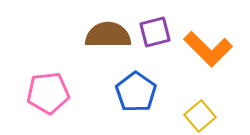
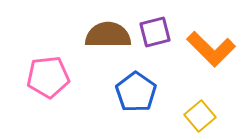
orange L-shape: moved 3 px right
pink pentagon: moved 16 px up
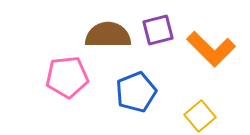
purple square: moved 3 px right, 2 px up
pink pentagon: moved 19 px right
blue pentagon: rotated 15 degrees clockwise
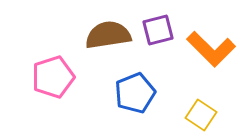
brown semicircle: rotated 9 degrees counterclockwise
pink pentagon: moved 14 px left; rotated 12 degrees counterclockwise
blue pentagon: moved 1 px left, 1 px down
yellow square: moved 1 px right, 1 px up; rotated 16 degrees counterclockwise
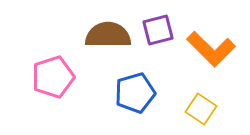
brown semicircle: rotated 9 degrees clockwise
blue pentagon: rotated 6 degrees clockwise
yellow square: moved 6 px up
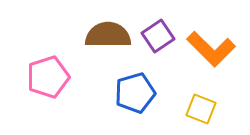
purple square: moved 6 px down; rotated 20 degrees counterclockwise
pink pentagon: moved 5 px left
yellow square: rotated 12 degrees counterclockwise
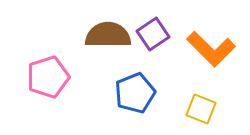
purple square: moved 5 px left, 2 px up
blue pentagon: rotated 6 degrees counterclockwise
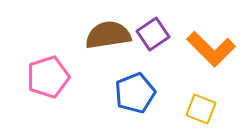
brown semicircle: rotated 9 degrees counterclockwise
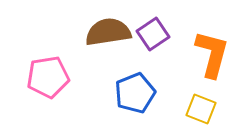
brown semicircle: moved 3 px up
orange L-shape: moved 1 px right, 5 px down; rotated 120 degrees counterclockwise
pink pentagon: rotated 9 degrees clockwise
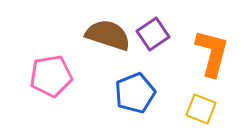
brown semicircle: moved 3 px down; rotated 27 degrees clockwise
orange L-shape: moved 1 px up
pink pentagon: moved 3 px right, 1 px up
